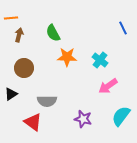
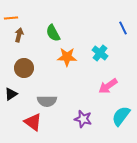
cyan cross: moved 7 px up
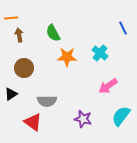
brown arrow: rotated 24 degrees counterclockwise
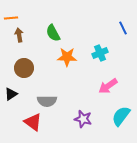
cyan cross: rotated 28 degrees clockwise
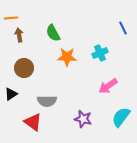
cyan semicircle: moved 1 px down
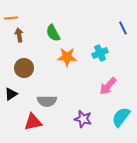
pink arrow: rotated 12 degrees counterclockwise
red triangle: rotated 48 degrees counterclockwise
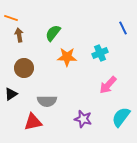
orange line: rotated 24 degrees clockwise
green semicircle: rotated 66 degrees clockwise
pink arrow: moved 1 px up
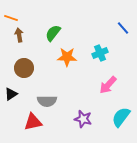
blue line: rotated 16 degrees counterclockwise
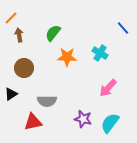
orange line: rotated 64 degrees counterclockwise
cyan cross: rotated 35 degrees counterclockwise
pink arrow: moved 3 px down
cyan semicircle: moved 11 px left, 6 px down
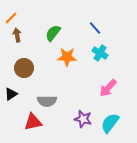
blue line: moved 28 px left
brown arrow: moved 2 px left
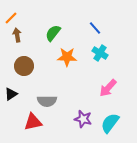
brown circle: moved 2 px up
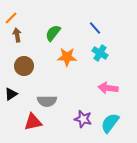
pink arrow: rotated 54 degrees clockwise
